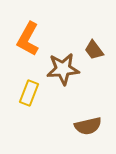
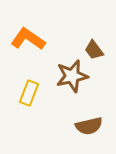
orange L-shape: rotated 96 degrees clockwise
brown star: moved 9 px right, 7 px down; rotated 8 degrees counterclockwise
brown semicircle: moved 1 px right
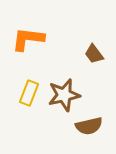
orange L-shape: rotated 28 degrees counterclockwise
brown trapezoid: moved 4 px down
brown star: moved 8 px left, 19 px down
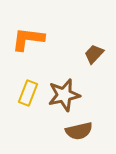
brown trapezoid: rotated 80 degrees clockwise
yellow rectangle: moved 1 px left
brown semicircle: moved 10 px left, 5 px down
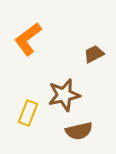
orange L-shape: rotated 44 degrees counterclockwise
brown trapezoid: rotated 20 degrees clockwise
yellow rectangle: moved 20 px down
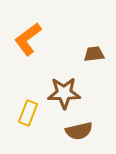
brown trapezoid: rotated 20 degrees clockwise
brown star: moved 2 px up; rotated 12 degrees clockwise
